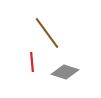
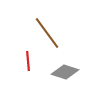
red line: moved 4 px left, 1 px up
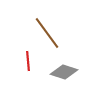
gray diamond: moved 1 px left
